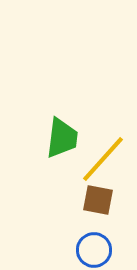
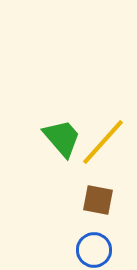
green trapezoid: rotated 48 degrees counterclockwise
yellow line: moved 17 px up
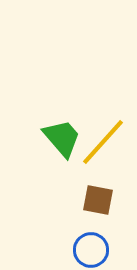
blue circle: moved 3 px left
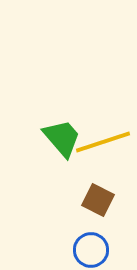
yellow line: rotated 30 degrees clockwise
brown square: rotated 16 degrees clockwise
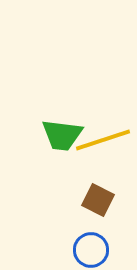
green trapezoid: moved 3 px up; rotated 138 degrees clockwise
yellow line: moved 2 px up
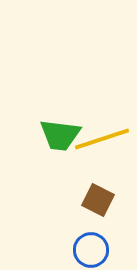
green trapezoid: moved 2 px left
yellow line: moved 1 px left, 1 px up
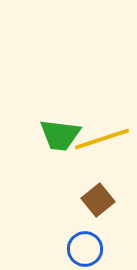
brown square: rotated 24 degrees clockwise
blue circle: moved 6 px left, 1 px up
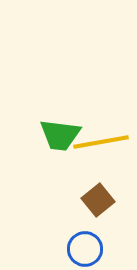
yellow line: moved 1 px left, 3 px down; rotated 8 degrees clockwise
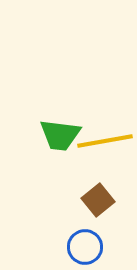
yellow line: moved 4 px right, 1 px up
blue circle: moved 2 px up
